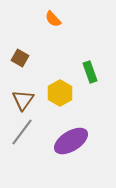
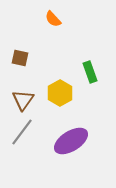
brown square: rotated 18 degrees counterclockwise
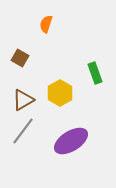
orange semicircle: moved 7 px left, 5 px down; rotated 60 degrees clockwise
brown square: rotated 18 degrees clockwise
green rectangle: moved 5 px right, 1 px down
brown triangle: rotated 25 degrees clockwise
gray line: moved 1 px right, 1 px up
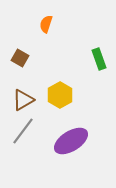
green rectangle: moved 4 px right, 14 px up
yellow hexagon: moved 2 px down
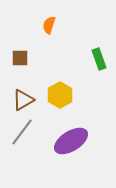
orange semicircle: moved 3 px right, 1 px down
brown square: rotated 30 degrees counterclockwise
gray line: moved 1 px left, 1 px down
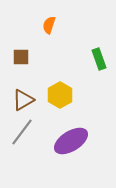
brown square: moved 1 px right, 1 px up
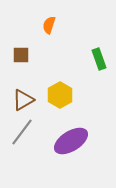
brown square: moved 2 px up
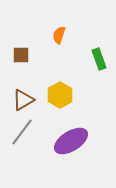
orange semicircle: moved 10 px right, 10 px down
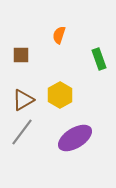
purple ellipse: moved 4 px right, 3 px up
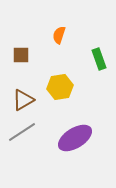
yellow hexagon: moved 8 px up; rotated 20 degrees clockwise
gray line: rotated 20 degrees clockwise
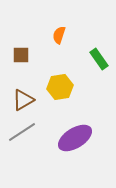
green rectangle: rotated 15 degrees counterclockwise
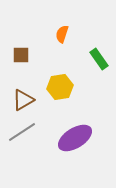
orange semicircle: moved 3 px right, 1 px up
